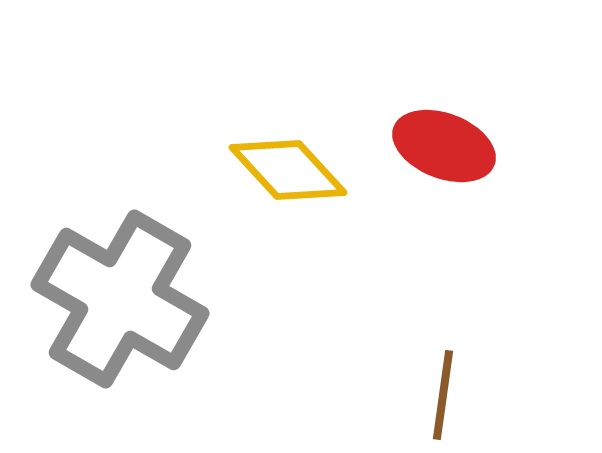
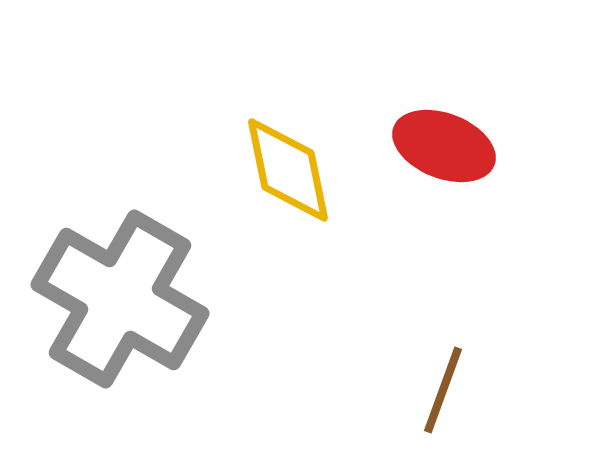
yellow diamond: rotated 31 degrees clockwise
brown line: moved 5 px up; rotated 12 degrees clockwise
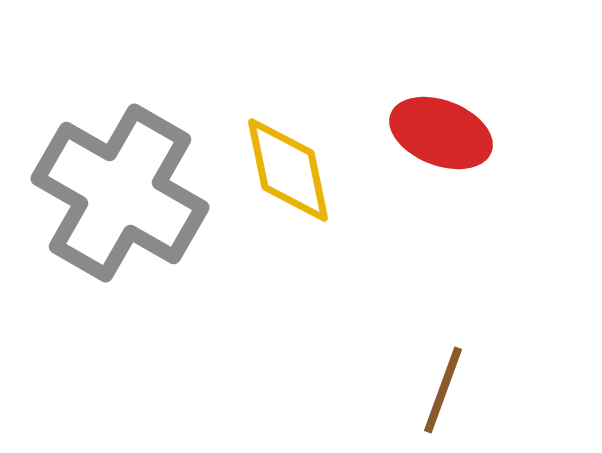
red ellipse: moved 3 px left, 13 px up
gray cross: moved 106 px up
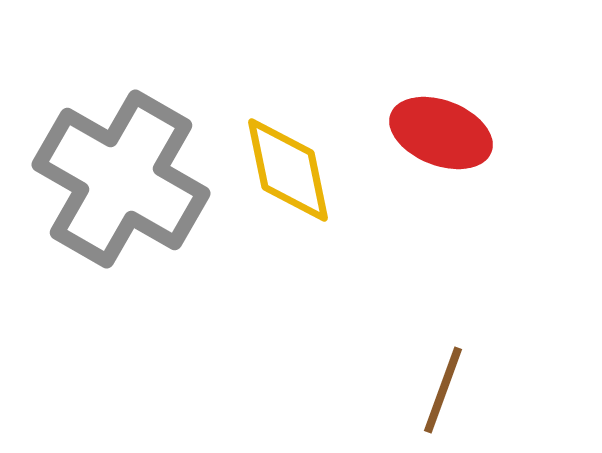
gray cross: moved 1 px right, 14 px up
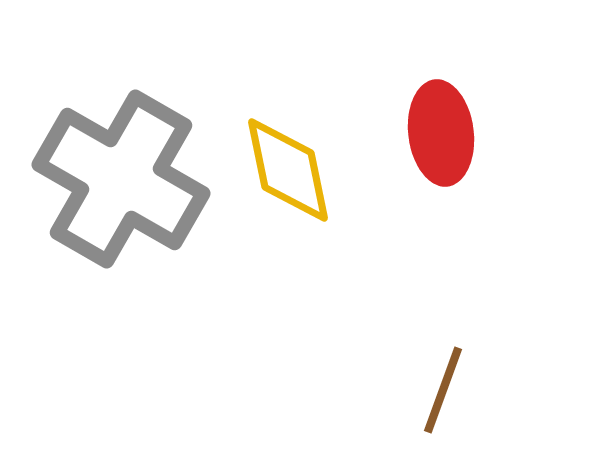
red ellipse: rotated 62 degrees clockwise
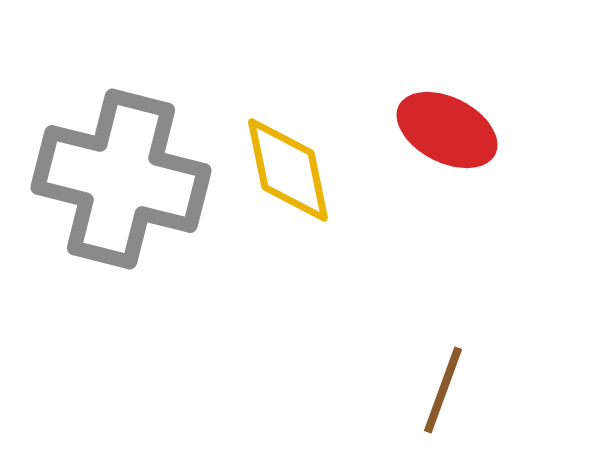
red ellipse: moved 6 px right, 3 px up; rotated 56 degrees counterclockwise
gray cross: rotated 16 degrees counterclockwise
